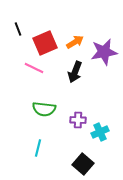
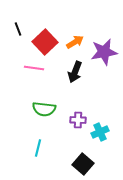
red square: moved 1 px up; rotated 20 degrees counterclockwise
pink line: rotated 18 degrees counterclockwise
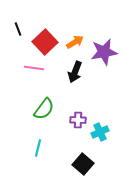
green semicircle: rotated 60 degrees counterclockwise
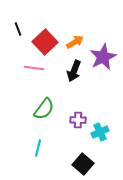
purple star: moved 1 px left, 5 px down; rotated 16 degrees counterclockwise
black arrow: moved 1 px left, 1 px up
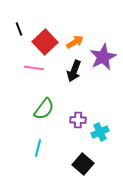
black line: moved 1 px right
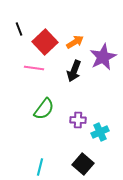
cyan line: moved 2 px right, 19 px down
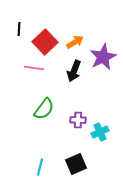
black line: rotated 24 degrees clockwise
black square: moved 7 px left; rotated 25 degrees clockwise
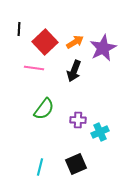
purple star: moved 9 px up
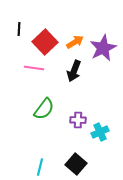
black square: rotated 25 degrees counterclockwise
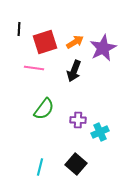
red square: rotated 25 degrees clockwise
